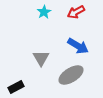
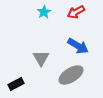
black rectangle: moved 3 px up
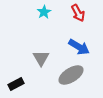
red arrow: moved 2 px right, 1 px down; rotated 90 degrees counterclockwise
blue arrow: moved 1 px right, 1 px down
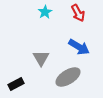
cyan star: moved 1 px right
gray ellipse: moved 3 px left, 2 px down
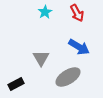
red arrow: moved 1 px left
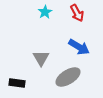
black rectangle: moved 1 px right, 1 px up; rotated 35 degrees clockwise
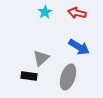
red arrow: rotated 132 degrees clockwise
gray triangle: rotated 18 degrees clockwise
gray ellipse: rotated 40 degrees counterclockwise
black rectangle: moved 12 px right, 7 px up
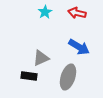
gray triangle: rotated 18 degrees clockwise
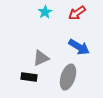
red arrow: rotated 48 degrees counterclockwise
black rectangle: moved 1 px down
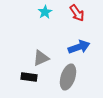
red arrow: rotated 90 degrees counterclockwise
blue arrow: rotated 50 degrees counterclockwise
